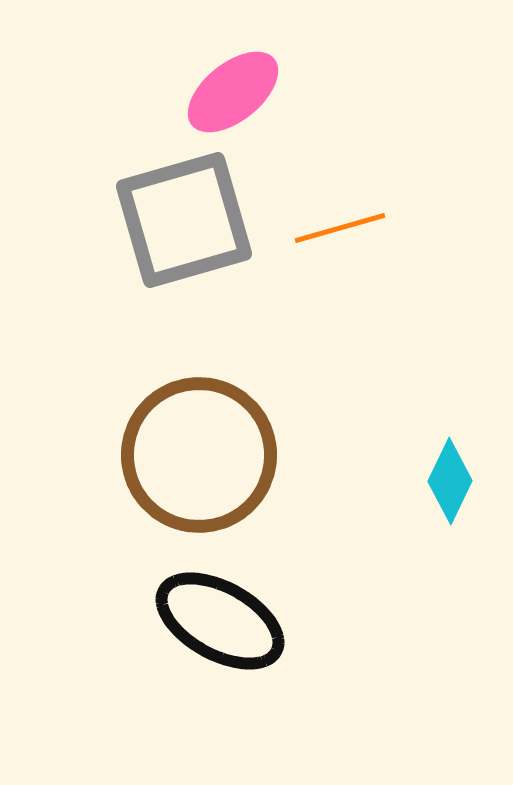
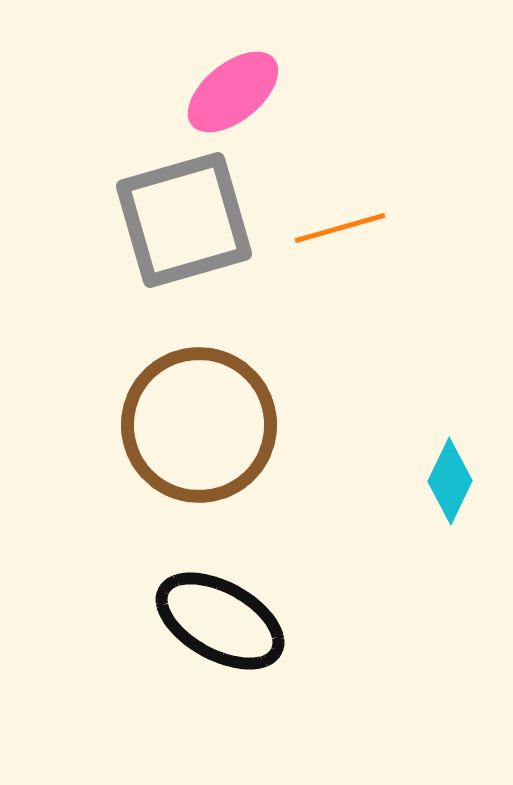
brown circle: moved 30 px up
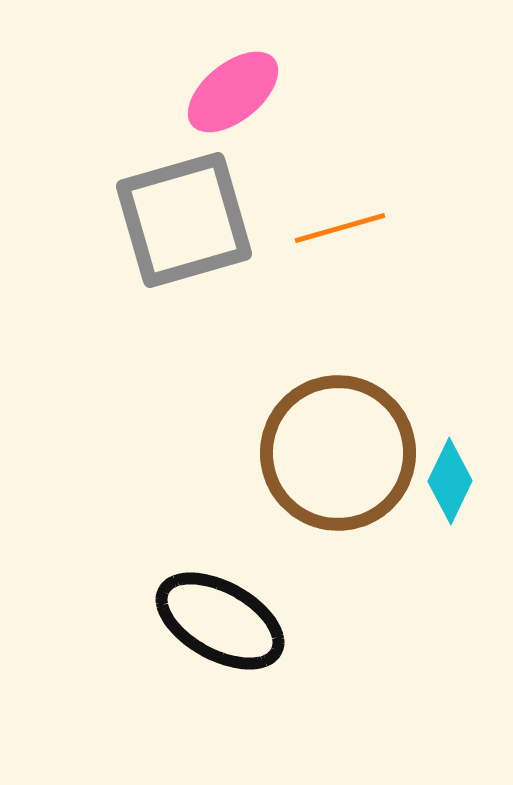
brown circle: moved 139 px right, 28 px down
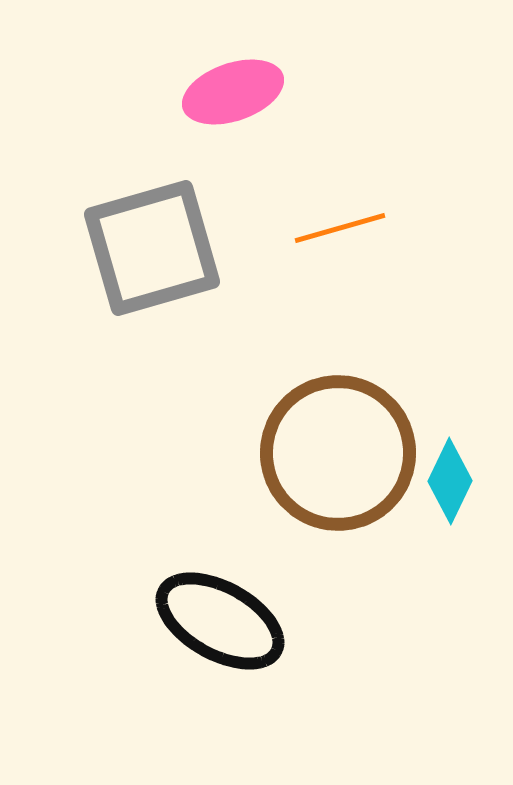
pink ellipse: rotated 20 degrees clockwise
gray square: moved 32 px left, 28 px down
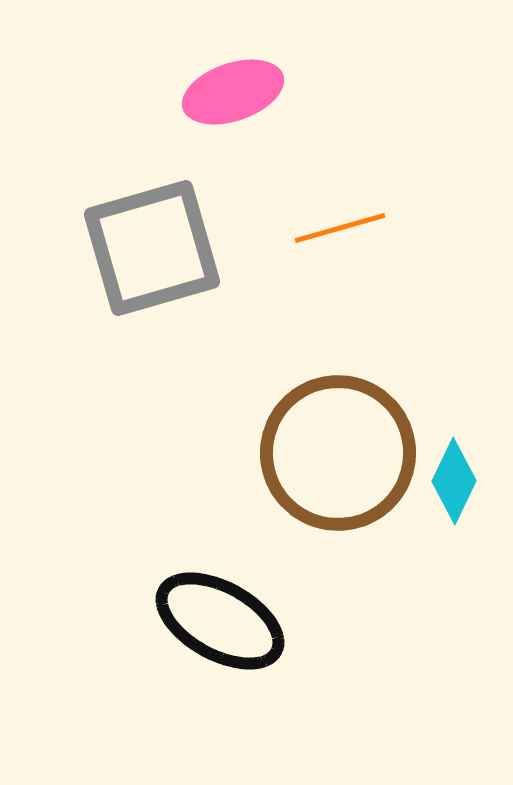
cyan diamond: moved 4 px right
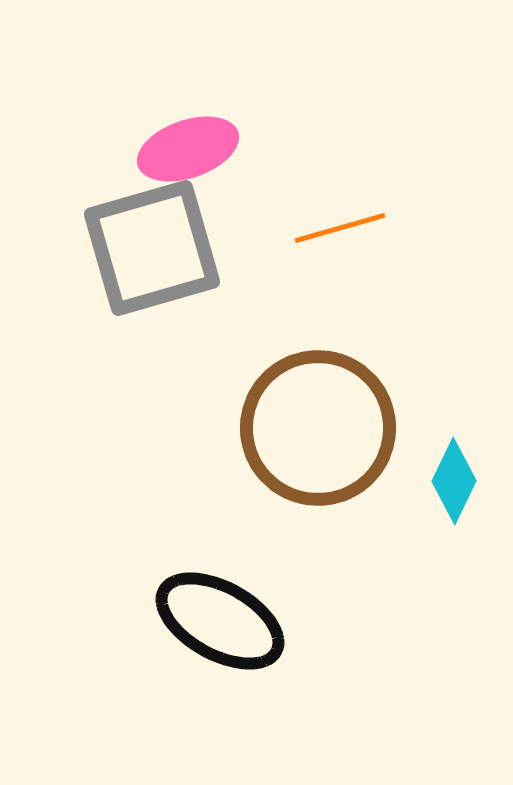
pink ellipse: moved 45 px left, 57 px down
brown circle: moved 20 px left, 25 px up
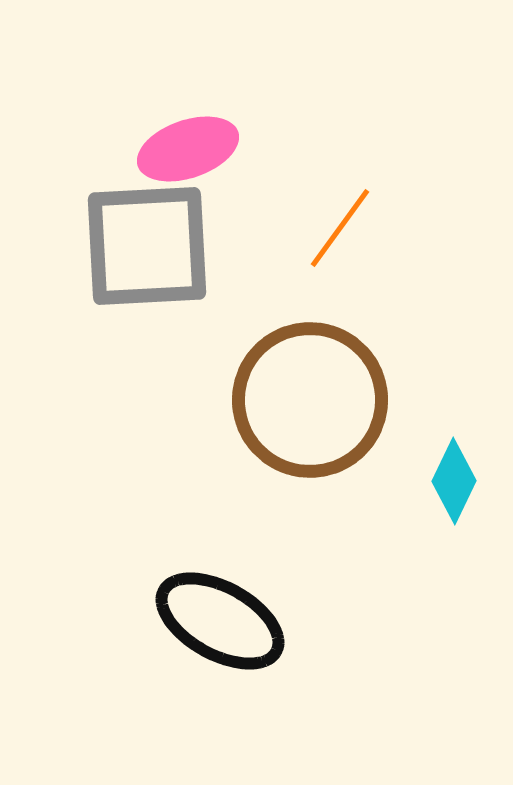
orange line: rotated 38 degrees counterclockwise
gray square: moved 5 px left, 2 px up; rotated 13 degrees clockwise
brown circle: moved 8 px left, 28 px up
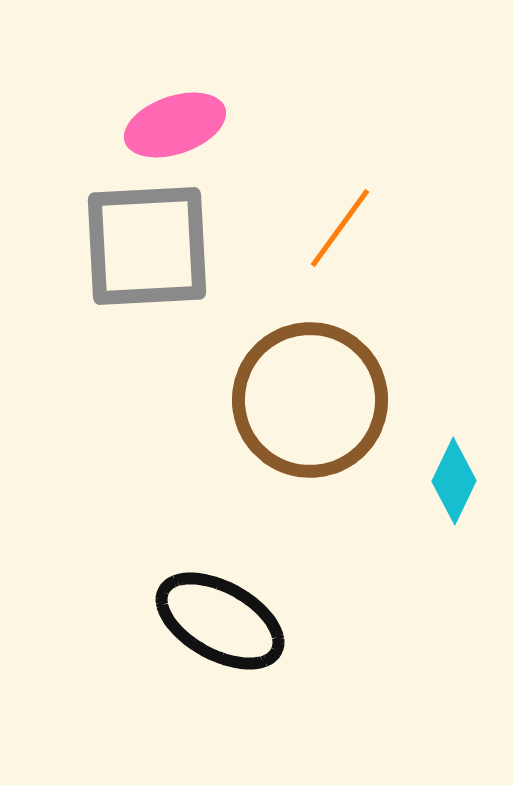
pink ellipse: moved 13 px left, 24 px up
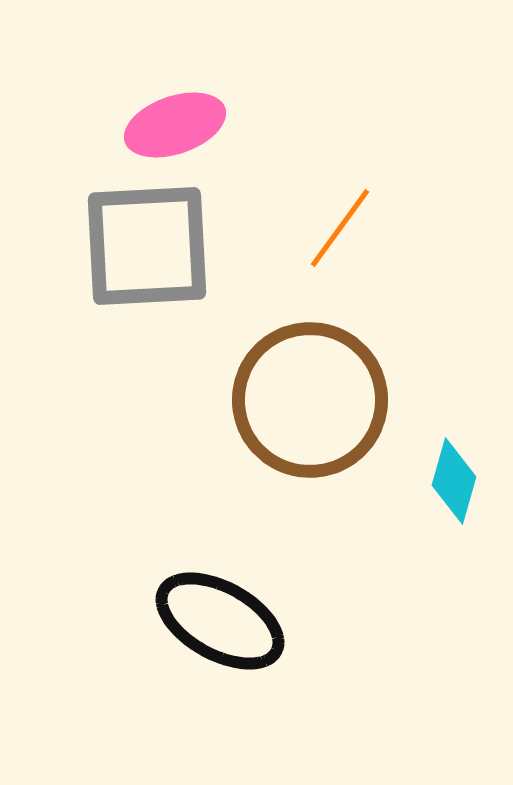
cyan diamond: rotated 10 degrees counterclockwise
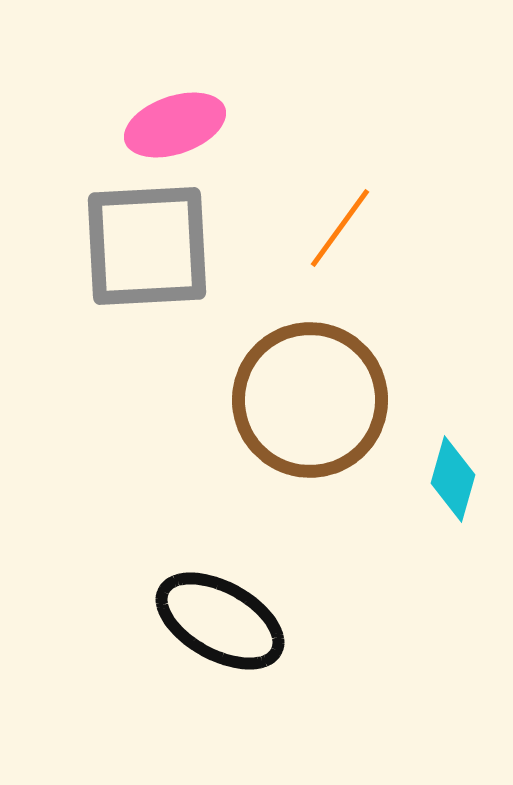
cyan diamond: moved 1 px left, 2 px up
